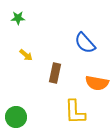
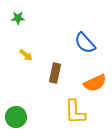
orange semicircle: moved 2 px left; rotated 35 degrees counterclockwise
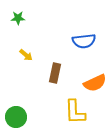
blue semicircle: moved 1 px left, 2 px up; rotated 55 degrees counterclockwise
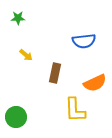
yellow L-shape: moved 2 px up
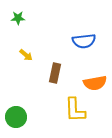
orange semicircle: rotated 15 degrees clockwise
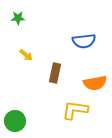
yellow L-shape: rotated 100 degrees clockwise
green circle: moved 1 px left, 4 px down
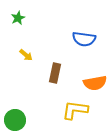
green star: rotated 24 degrees counterclockwise
blue semicircle: moved 2 px up; rotated 15 degrees clockwise
green circle: moved 1 px up
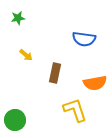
green star: rotated 16 degrees clockwise
yellow L-shape: rotated 64 degrees clockwise
